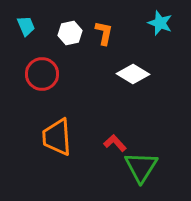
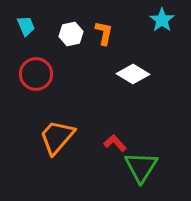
cyan star: moved 2 px right, 3 px up; rotated 15 degrees clockwise
white hexagon: moved 1 px right, 1 px down
red circle: moved 6 px left
orange trapezoid: rotated 45 degrees clockwise
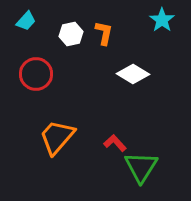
cyan trapezoid: moved 5 px up; rotated 65 degrees clockwise
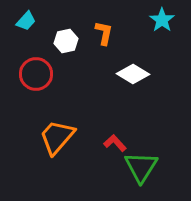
white hexagon: moved 5 px left, 7 px down
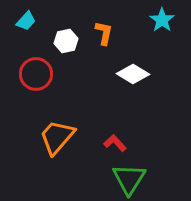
green triangle: moved 12 px left, 12 px down
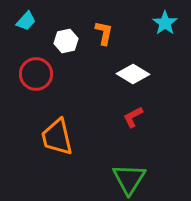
cyan star: moved 3 px right, 3 px down
orange trapezoid: rotated 54 degrees counterclockwise
red L-shape: moved 18 px right, 26 px up; rotated 75 degrees counterclockwise
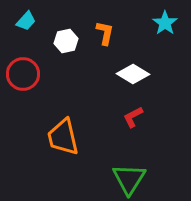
orange L-shape: moved 1 px right
red circle: moved 13 px left
orange trapezoid: moved 6 px right
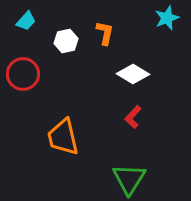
cyan star: moved 2 px right, 5 px up; rotated 15 degrees clockwise
red L-shape: rotated 20 degrees counterclockwise
